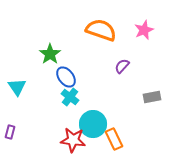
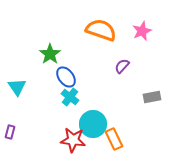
pink star: moved 2 px left, 1 px down
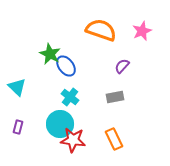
green star: rotated 10 degrees counterclockwise
blue ellipse: moved 11 px up
cyan triangle: rotated 12 degrees counterclockwise
gray rectangle: moved 37 px left
cyan circle: moved 33 px left
purple rectangle: moved 8 px right, 5 px up
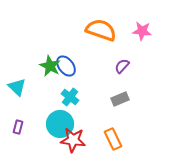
pink star: rotated 30 degrees clockwise
green star: moved 12 px down
gray rectangle: moved 5 px right, 2 px down; rotated 12 degrees counterclockwise
orange rectangle: moved 1 px left
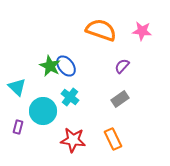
gray rectangle: rotated 12 degrees counterclockwise
cyan circle: moved 17 px left, 13 px up
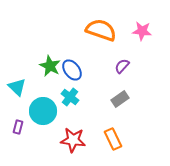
blue ellipse: moved 6 px right, 4 px down
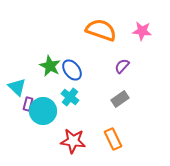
purple rectangle: moved 10 px right, 23 px up
red star: moved 1 px down
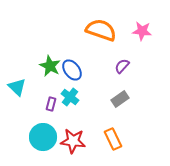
purple rectangle: moved 23 px right
cyan circle: moved 26 px down
